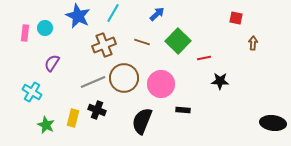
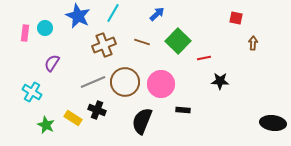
brown circle: moved 1 px right, 4 px down
yellow rectangle: rotated 72 degrees counterclockwise
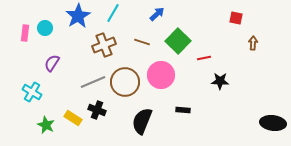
blue star: rotated 15 degrees clockwise
pink circle: moved 9 px up
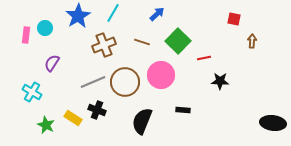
red square: moved 2 px left, 1 px down
pink rectangle: moved 1 px right, 2 px down
brown arrow: moved 1 px left, 2 px up
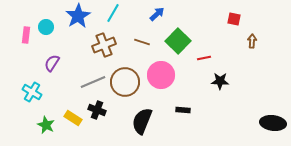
cyan circle: moved 1 px right, 1 px up
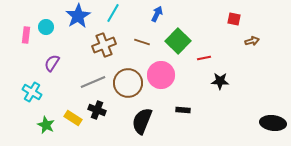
blue arrow: rotated 21 degrees counterclockwise
brown arrow: rotated 72 degrees clockwise
brown circle: moved 3 px right, 1 px down
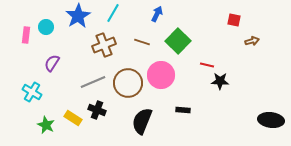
red square: moved 1 px down
red line: moved 3 px right, 7 px down; rotated 24 degrees clockwise
black ellipse: moved 2 px left, 3 px up
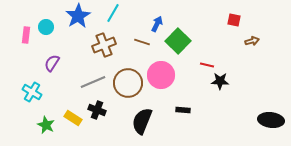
blue arrow: moved 10 px down
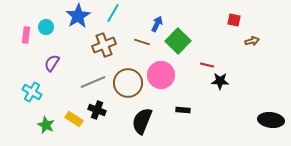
yellow rectangle: moved 1 px right, 1 px down
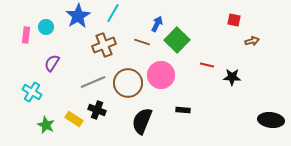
green square: moved 1 px left, 1 px up
black star: moved 12 px right, 4 px up
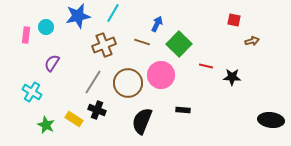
blue star: rotated 20 degrees clockwise
green square: moved 2 px right, 4 px down
red line: moved 1 px left, 1 px down
gray line: rotated 35 degrees counterclockwise
